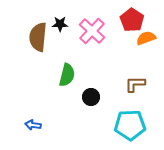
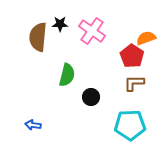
red pentagon: moved 36 px down
pink cross: rotated 8 degrees counterclockwise
brown L-shape: moved 1 px left, 1 px up
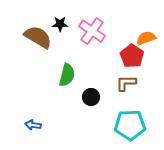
brown semicircle: rotated 116 degrees clockwise
brown L-shape: moved 8 px left
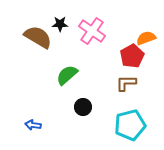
red pentagon: rotated 10 degrees clockwise
green semicircle: rotated 145 degrees counterclockwise
black circle: moved 8 px left, 10 px down
cyan pentagon: rotated 12 degrees counterclockwise
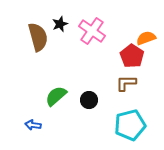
black star: rotated 21 degrees counterclockwise
brown semicircle: rotated 44 degrees clockwise
red pentagon: rotated 10 degrees counterclockwise
green semicircle: moved 11 px left, 21 px down
black circle: moved 6 px right, 7 px up
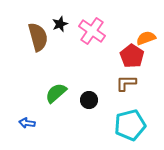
green semicircle: moved 3 px up
blue arrow: moved 6 px left, 2 px up
